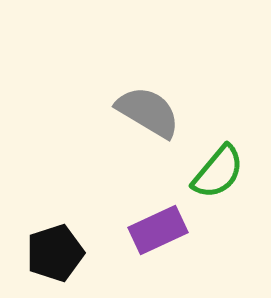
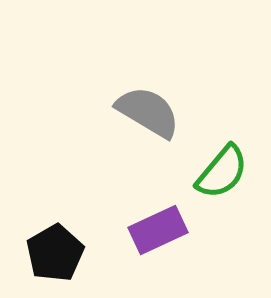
green semicircle: moved 4 px right
black pentagon: rotated 12 degrees counterclockwise
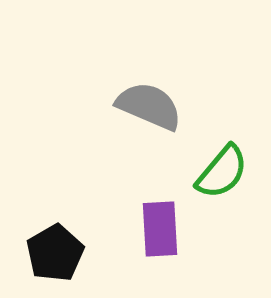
gray semicircle: moved 1 px right, 6 px up; rotated 8 degrees counterclockwise
purple rectangle: moved 2 px right, 1 px up; rotated 68 degrees counterclockwise
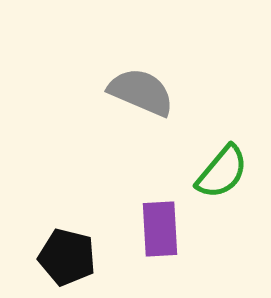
gray semicircle: moved 8 px left, 14 px up
black pentagon: moved 12 px right, 4 px down; rotated 28 degrees counterclockwise
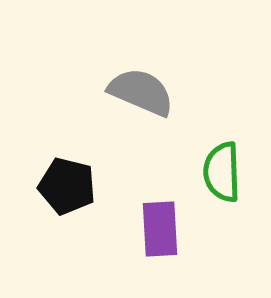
green semicircle: rotated 138 degrees clockwise
black pentagon: moved 71 px up
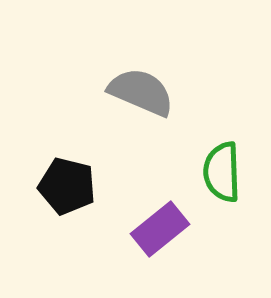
purple rectangle: rotated 54 degrees clockwise
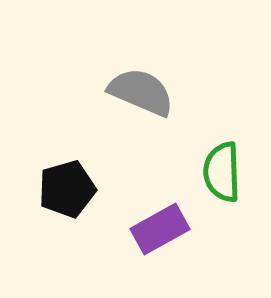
black pentagon: moved 3 px down; rotated 30 degrees counterclockwise
purple rectangle: rotated 10 degrees clockwise
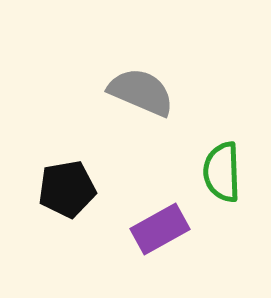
black pentagon: rotated 6 degrees clockwise
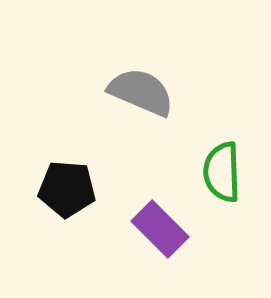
black pentagon: rotated 14 degrees clockwise
purple rectangle: rotated 74 degrees clockwise
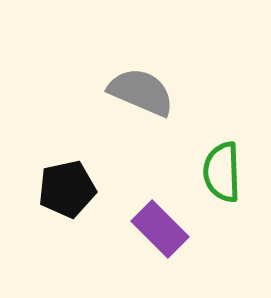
black pentagon: rotated 16 degrees counterclockwise
